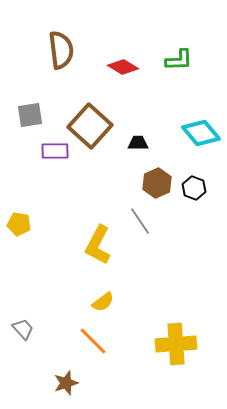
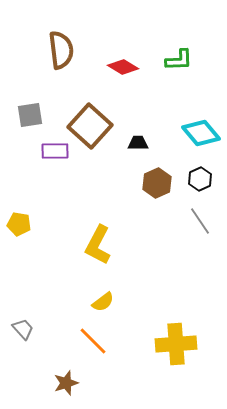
black hexagon: moved 6 px right, 9 px up; rotated 15 degrees clockwise
gray line: moved 60 px right
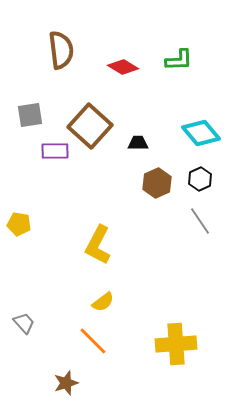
gray trapezoid: moved 1 px right, 6 px up
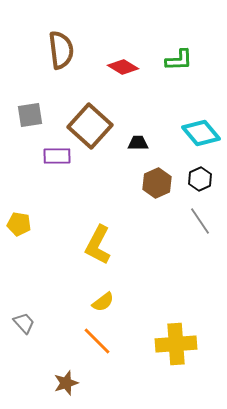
purple rectangle: moved 2 px right, 5 px down
orange line: moved 4 px right
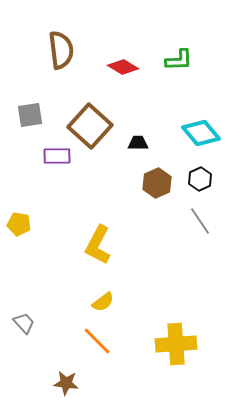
brown star: rotated 25 degrees clockwise
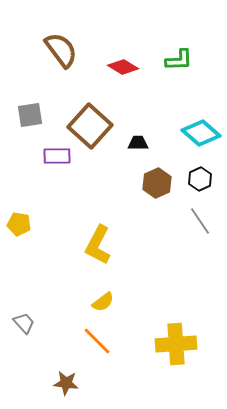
brown semicircle: rotated 30 degrees counterclockwise
cyan diamond: rotated 9 degrees counterclockwise
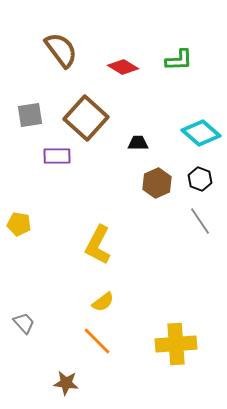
brown square: moved 4 px left, 8 px up
black hexagon: rotated 15 degrees counterclockwise
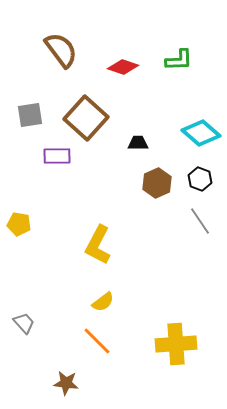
red diamond: rotated 12 degrees counterclockwise
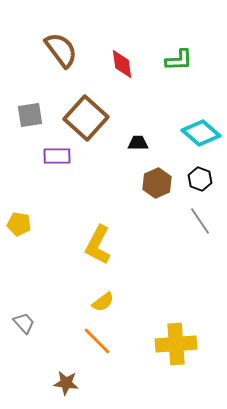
red diamond: moved 1 px left, 3 px up; rotated 64 degrees clockwise
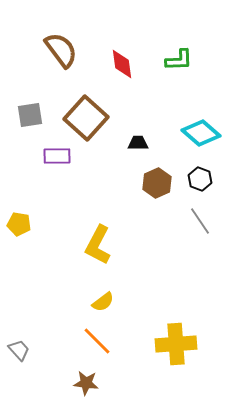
gray trapezoid: moved 5 px left, 27 px down
brown star: moved 20 px right
